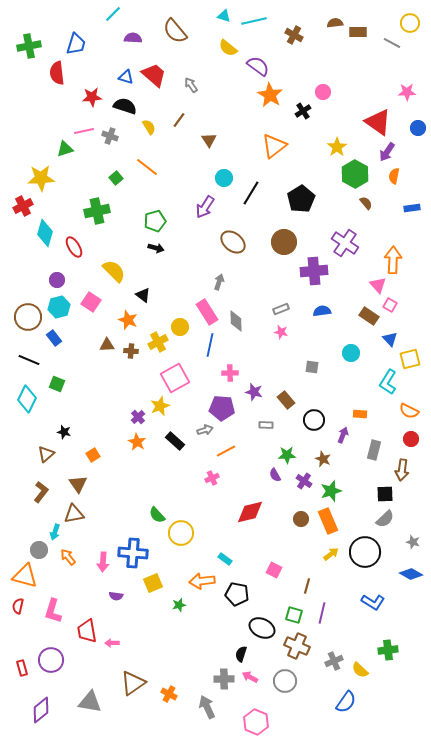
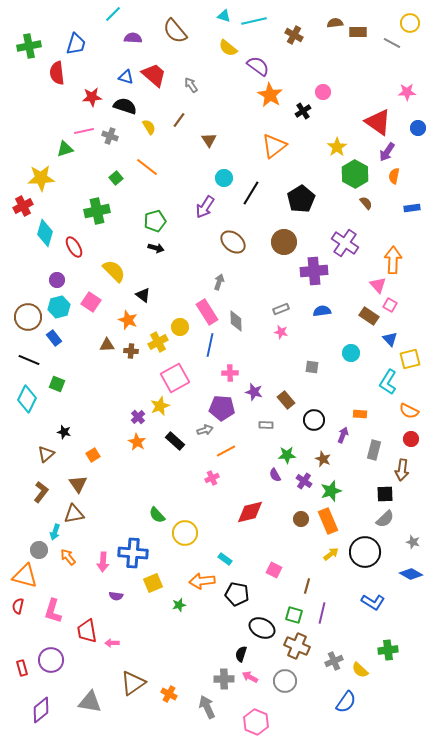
yellow circle at (181, 533): moved 4 px right
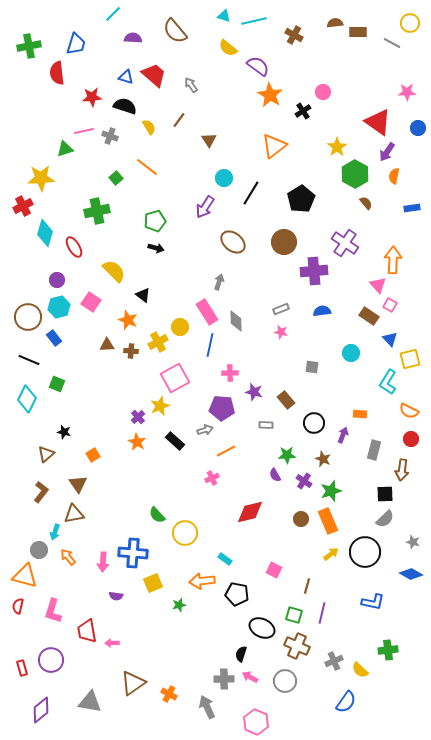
black circle at (314, 420): moved 3 px down
blue L-shape at (373, 602): rotated 20 degrees counterclockwise
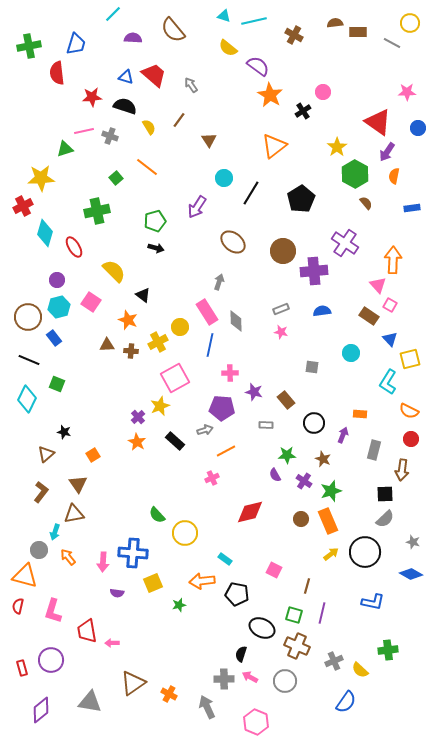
brown semicircle at (175, 31): moved 2 px left, 1 px up
purple arrow at (205, 207): moved 8 px left
brown circle at (284, 242): moved 1 px left, 9 px down
purple semicircle at (116, 596): moved 1 px right, 3 px up
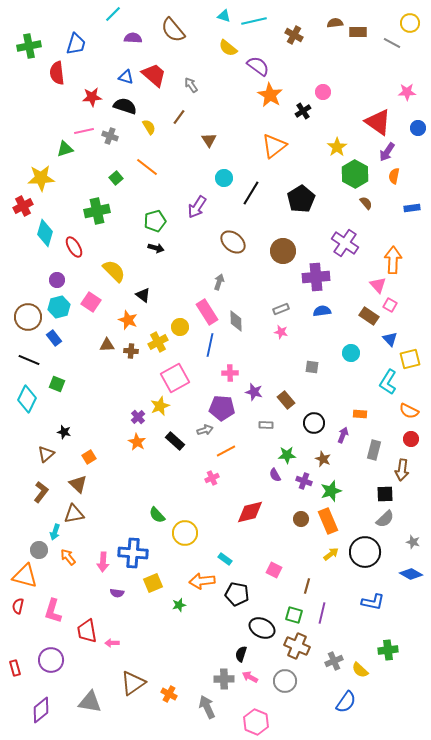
brown line at (179, 120): moved 3 px up
purple cross at (314, 271): moved 2 px right, 6 px down
orange square at (93, 455): moved 4 px left, 2 px down
purple cross at (304, 481): rotated 14 degrees counterclockwise
brown triangle at (78, 484): rotated 12 degrees counterclockwise
red rectangle at (22, 668): moved 7 px left
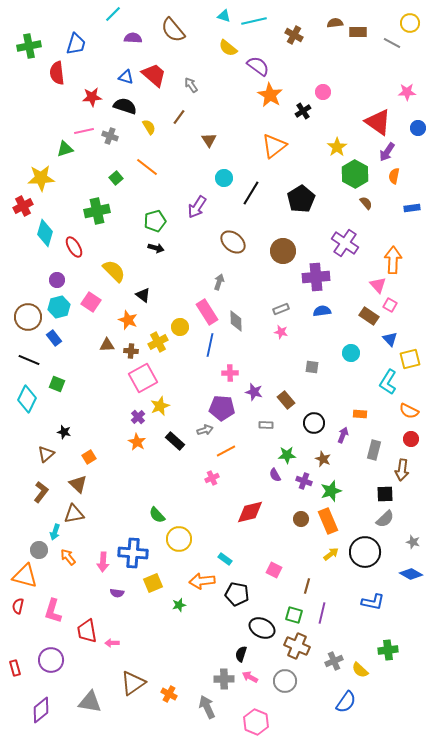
pink square at (175, 378): moved 32 px left
yellow circle at (185, 533): moved 6 px left, 6 px down
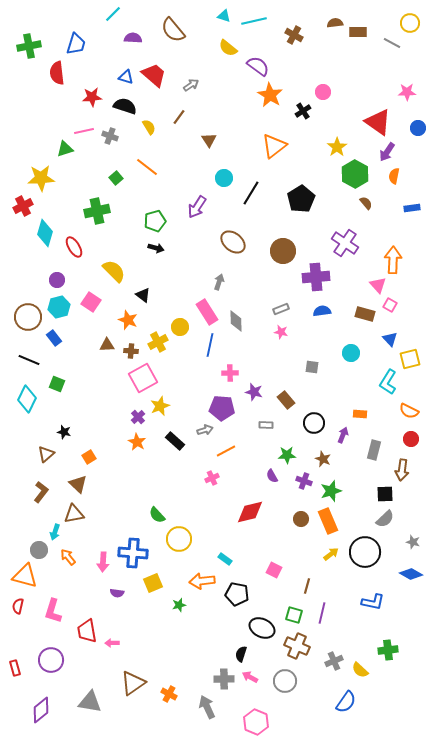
gray arrow at (191, 85): rotated 91 degrees clockwise
brown rectangle at (369, 316): moved 4 px left, 2 px up; rotated 18 degrees counterclockwise
purple semicircle at (275, 475): moved 3 px left, 1 px down
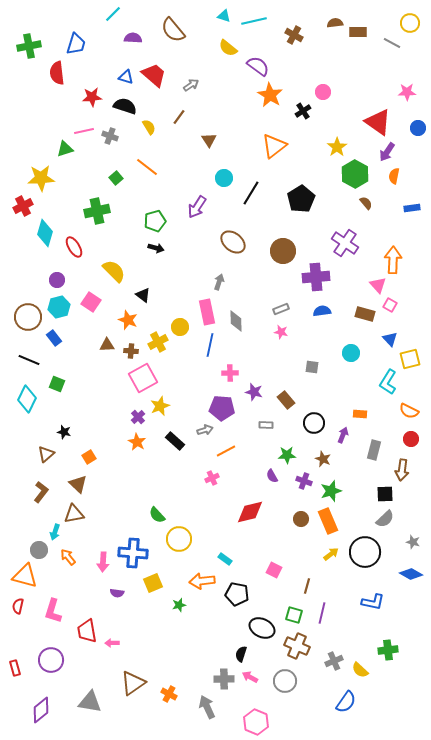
pink rectangle at (207, 312): rotated 20 degrees clockwise
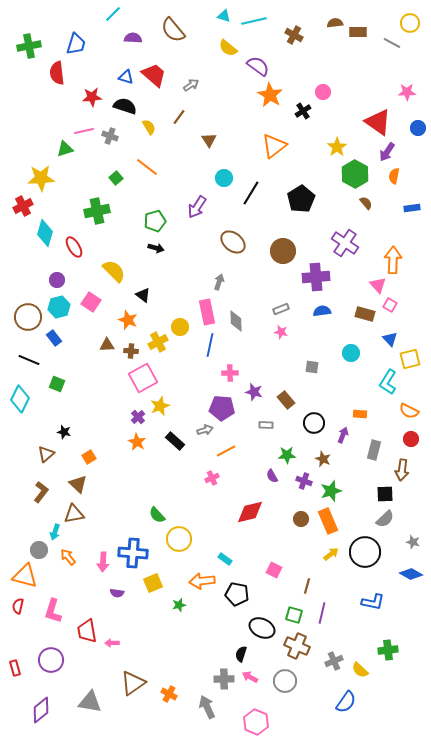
cyan diamond at (27, 399): moved 7 px left
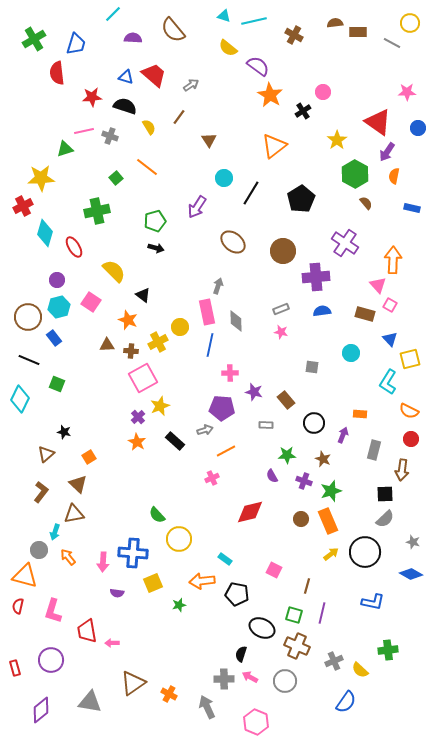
green cross at (29, 46): moved 5 px right, 7 px up; rotated 20 degrees counterclockwise
yellow star at (337, 147): moved 7 px up
blue rectangle at (412, 208): rotated 21 degrees clockwise
gray arrow at (219, 282): moved 1 px left, 4 px down
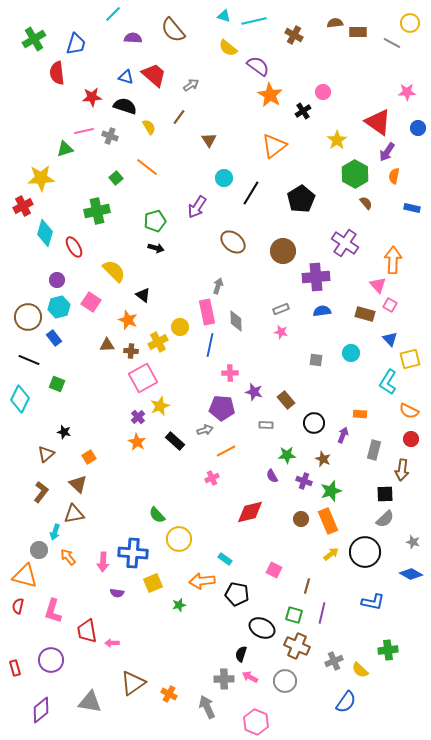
gray square at (312, 367): moved 4 px right, 7 px up
